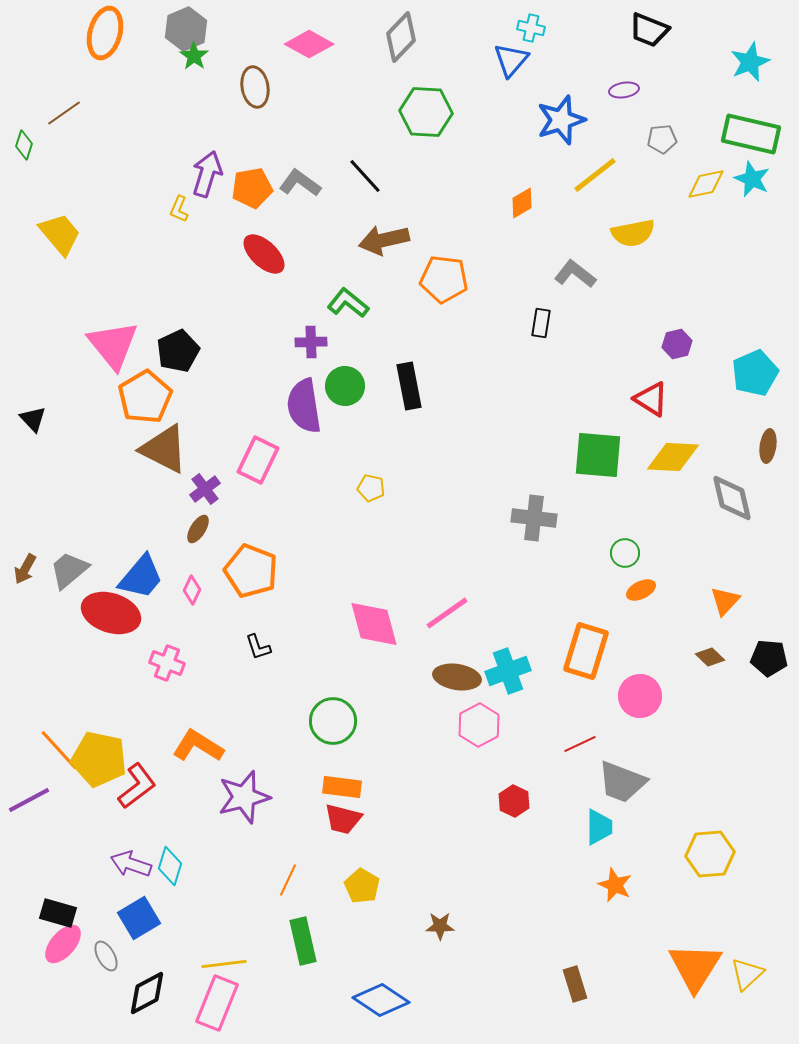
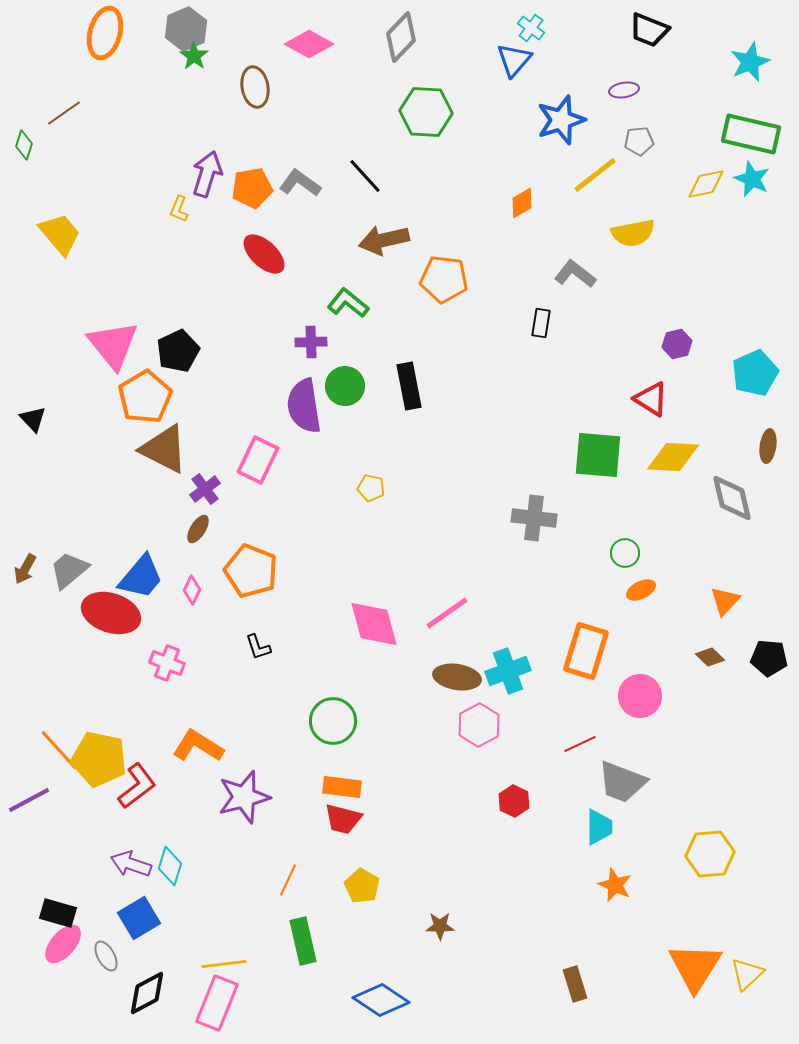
cyan cross at (531, 28): rotated 24 degrees clockwise
blue triangle at (511, 60): moved 3 px right
gray pentagon at (662, 139): moved 23 px left, 2 px down
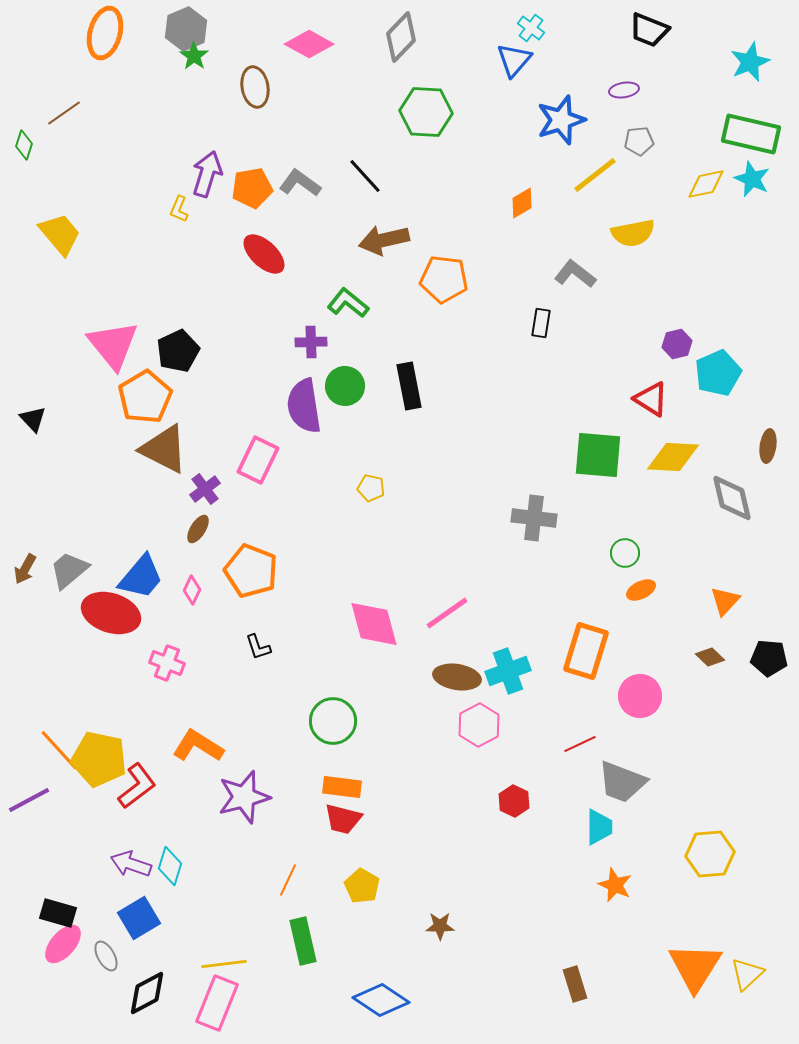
cyan pentagon at (755, 373): moved 37 px left
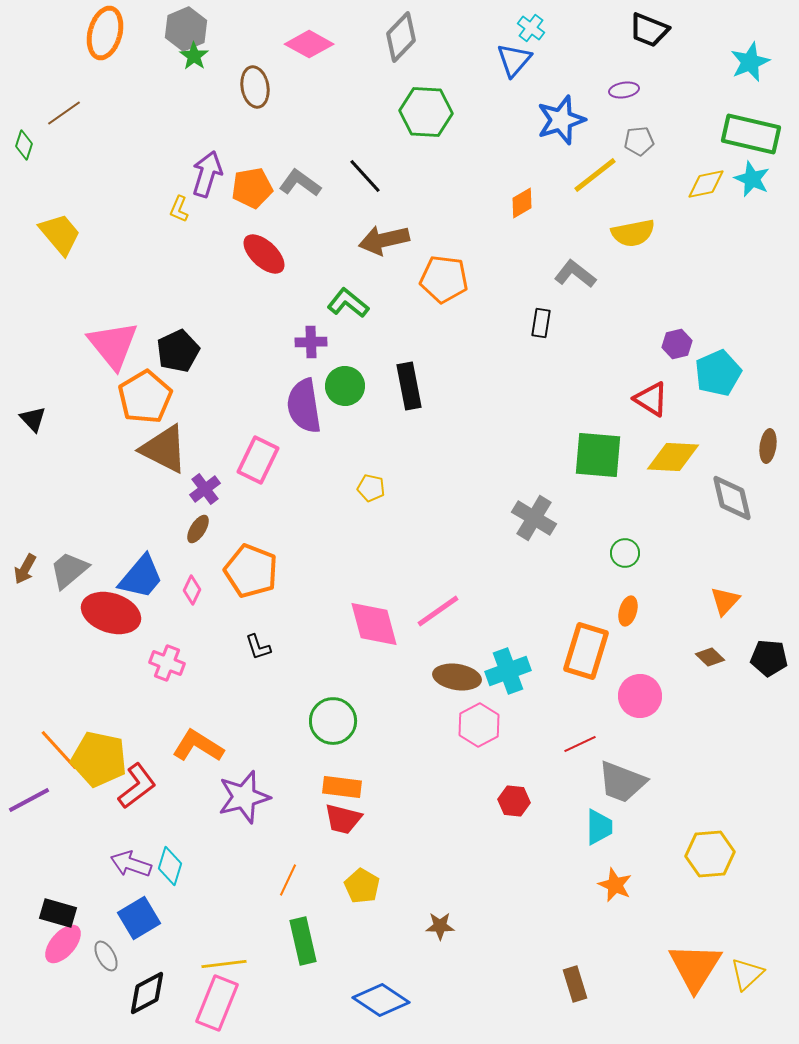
gray cross at (534, 518): rotated 24 degrees clockwise
orange ellipse at (641, 590): moved 13 px left, 21 px down; rotated 48 degrees counterclockwise
pink line at (447, 613): moved 9 px left, 2 px up
red hexagon at (514, 801): rotated 20 degrees counterclockwise
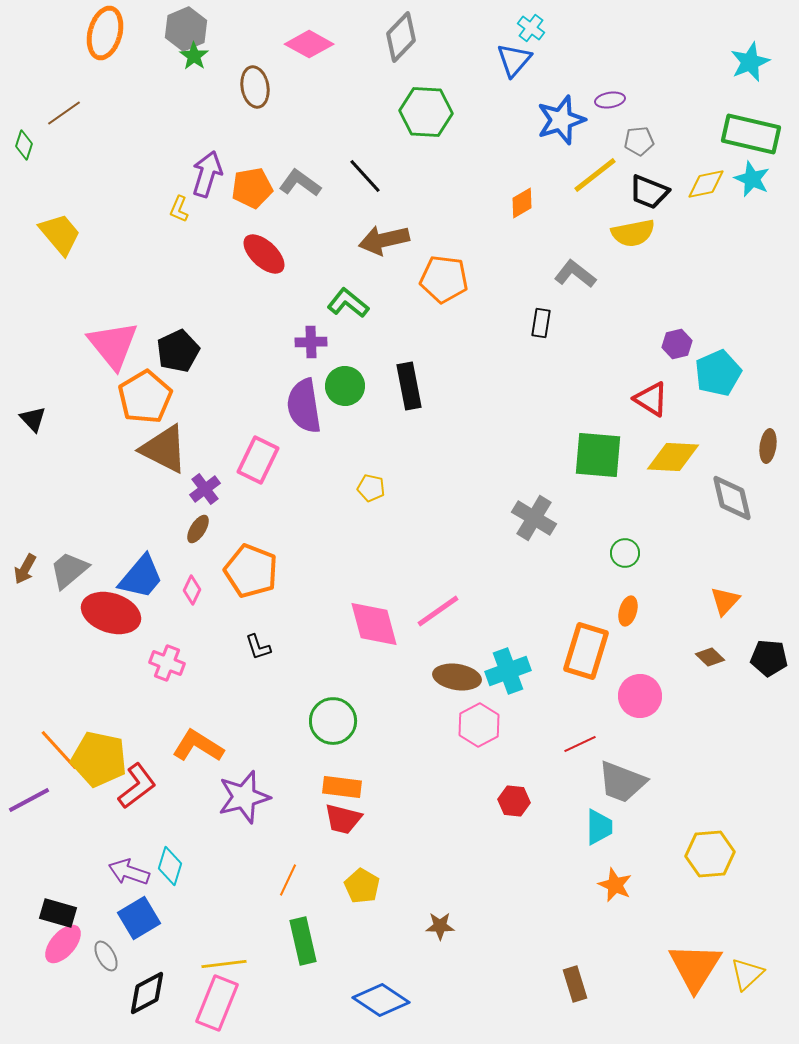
black trapezoid at (649, 30): moved 162 px down
purple ellipse at (624, 90): moved 14 px left, 10 px down
purple arrow at (131, 864): moved 2 px left, 8 px down
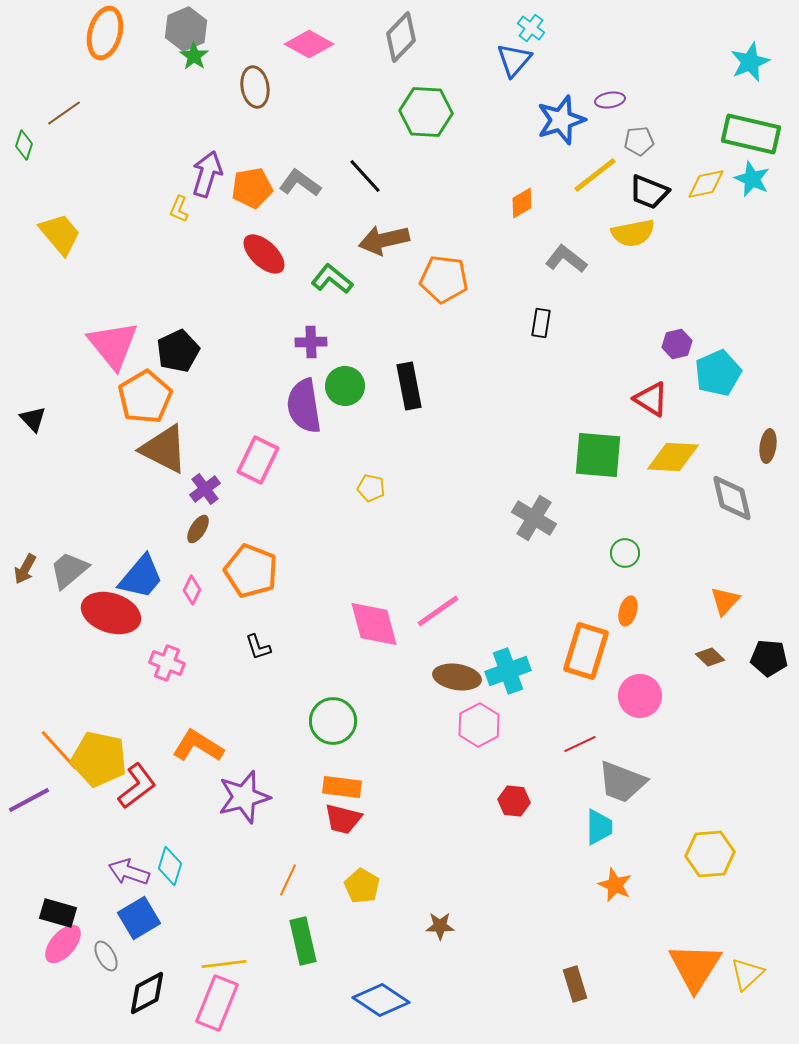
gray L-shape at (575, 274): moved 9 px left, 15 px up
green L-shape at (348, 303): moved 16 px left, 24 px up
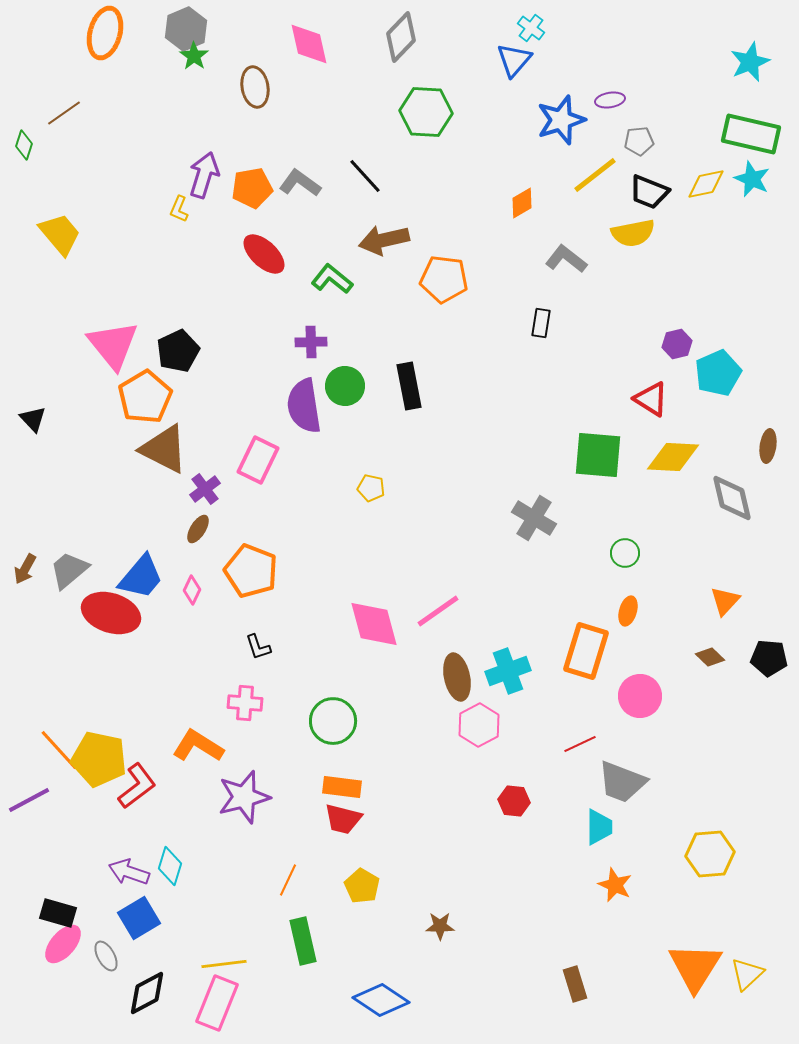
pink diamond at (309, 44): rotated 48 degrees clockwise
purple arrow at (207, 174): moved 3 px left, 1 px down
pink cross at (167, 663): moved 78 px right, 40 px down; rotated 16 degrees counterclockwise
brown ellipse at (457, 677): rotated 69 degrees clockwise
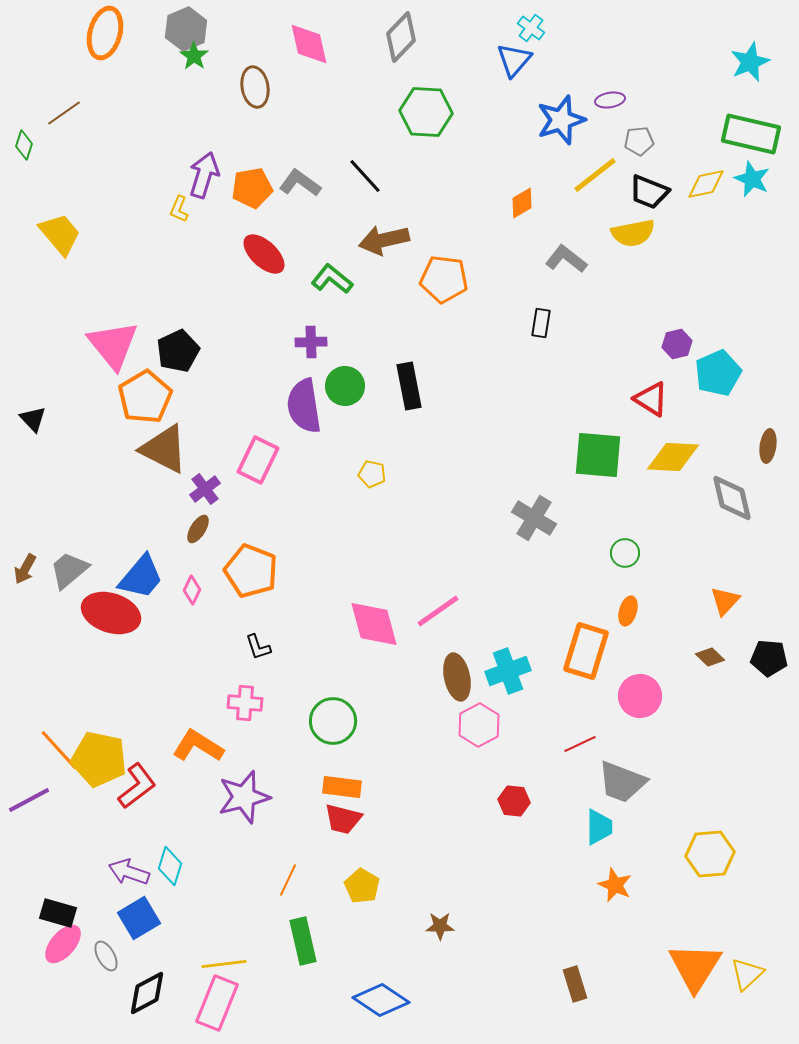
yellow pentagon at (371, 488): moved 1 px right, 14 px up
